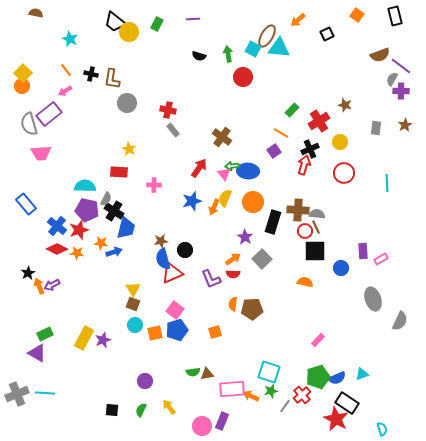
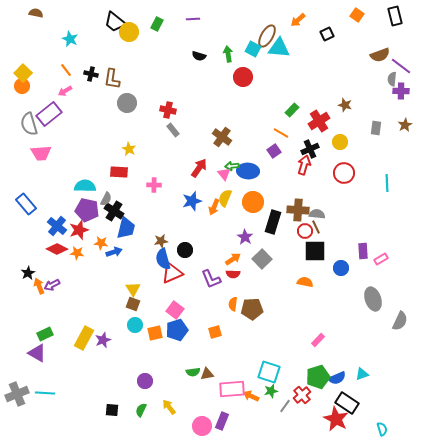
gray semicircle at (392, 79): rotated 24 degrees counterclockwise
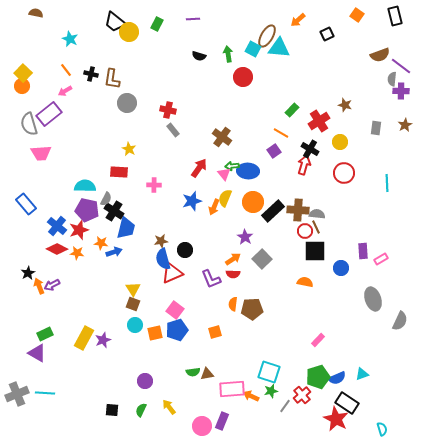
black cross at (310, 149): rotated 36 degrees counterclockwise
black rectangle at (273, 222): moved 11 px up; rotated 30 degrees clockwise
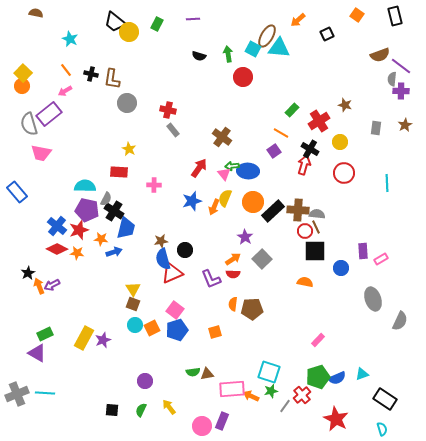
pink trapezoid at (41, 153): rotated 15 degrees clockwise
blue rectangle at (26, 204): moved 9 px left, 12 px up
orange star at (101, 243): moved 4 px up
orange square at (155, 333): moved 3 px left, 5 px up; rotated 14 degrees counterclockwise
black rectangle at (347, 403): moved 38 px right, 4 px up
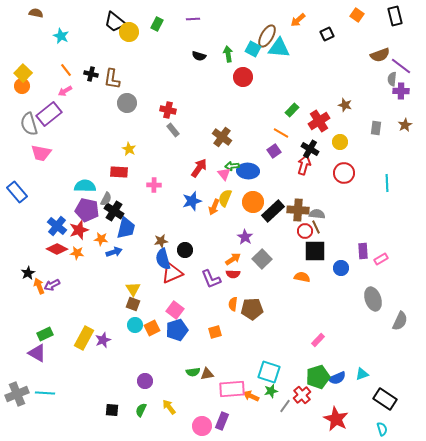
cyan star at (70, 39): moved 9 px left, 3 px up
orange semicircle at (305, 282): moved 3 px left, 5 px up
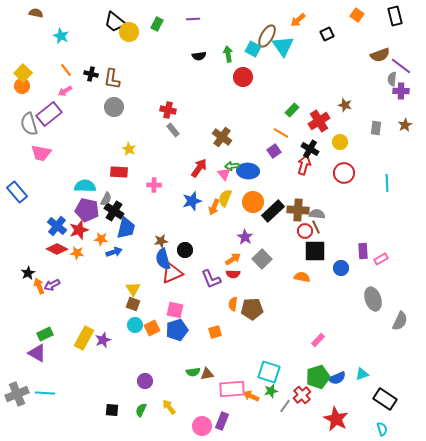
cyan triangle at (279, 48): moved 4 px right, 2 px up; rotated 50 degrees clockwise
black semicircle at (199, 56): rotated 24 degrees counterclockwise
gray circle at (127, 103): moved 13 px left, 4 px down
pink square at (175, 310): rotated 24 degrees counterclockwise
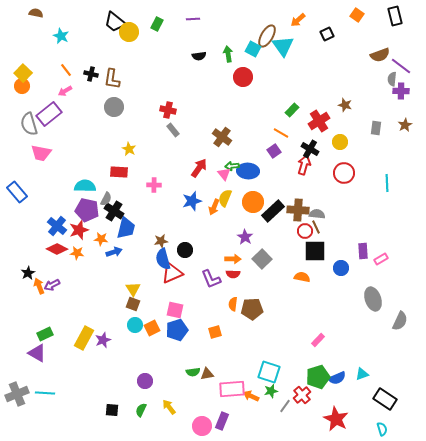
orange arrow at (233, 259): rotated 35 degrees clockwise
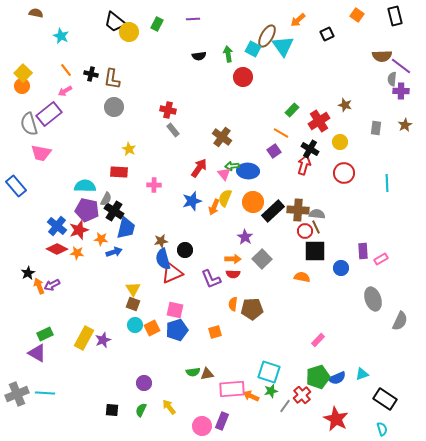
brown semicircle at (380, 55): moved 2 px right, 1 px down; rotated 18 degrees clockwise
blue rectangle at (17, 192): moved 1 px left, 6 px up
purple circle at (145, 381): moved 1 px left, 2 px down
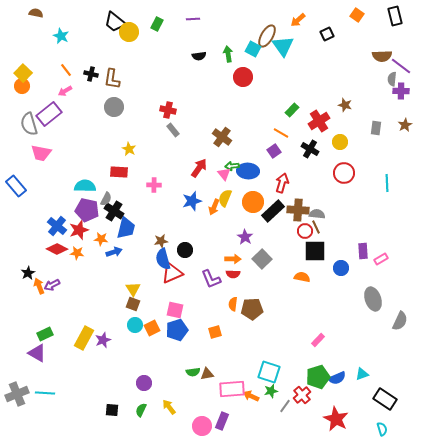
red arrow at (304, 165): moved 22 px left, 18 px down
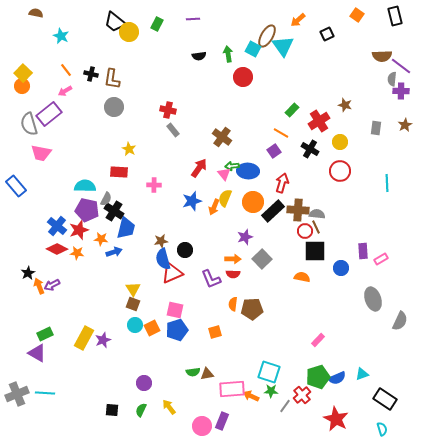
red circle at (344, 173): moved 4 px left, 2 px up
purple star at (245, 237): rotated 21 degrees clockwise
green star at (271, 391): rotated 16 degrees clockwise
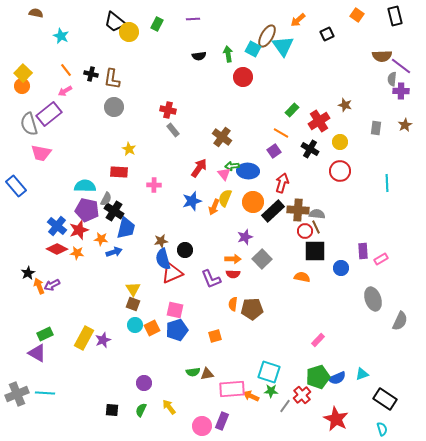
orange square at (215, 332): moved 4 px down
